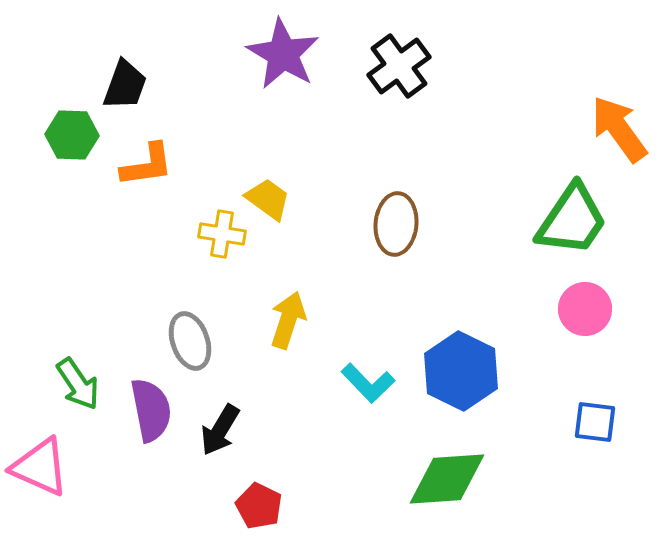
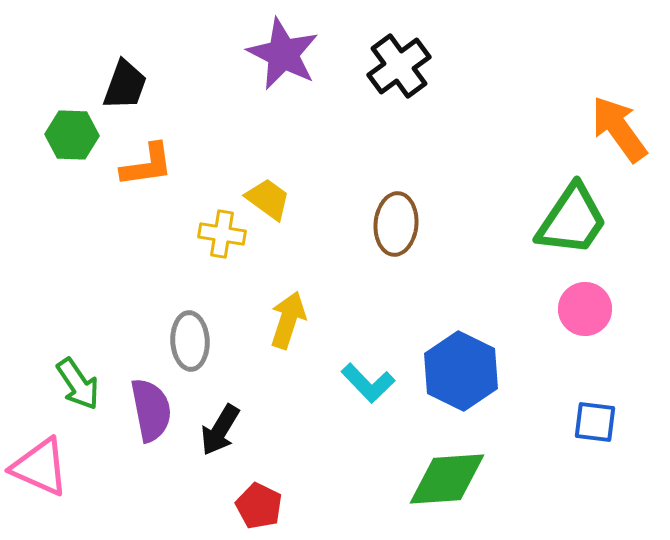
purple star: rotated 4 degrees counterclockwise
gray ellipse: rotated 16 degrees clockwise
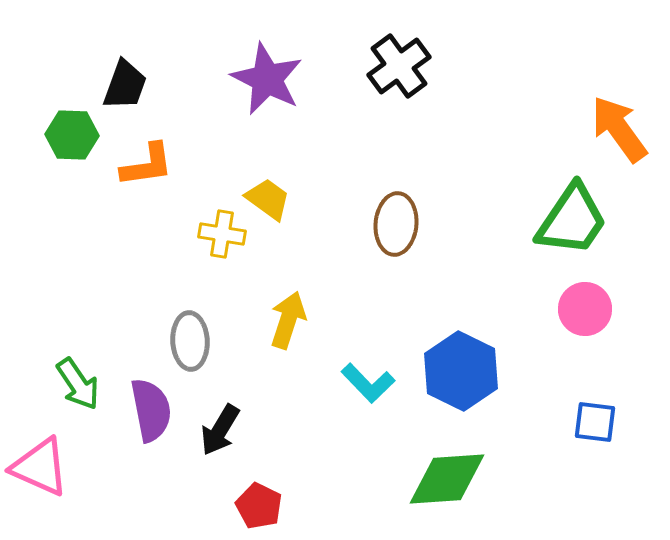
purple star: moved 16 px left, 25 px down
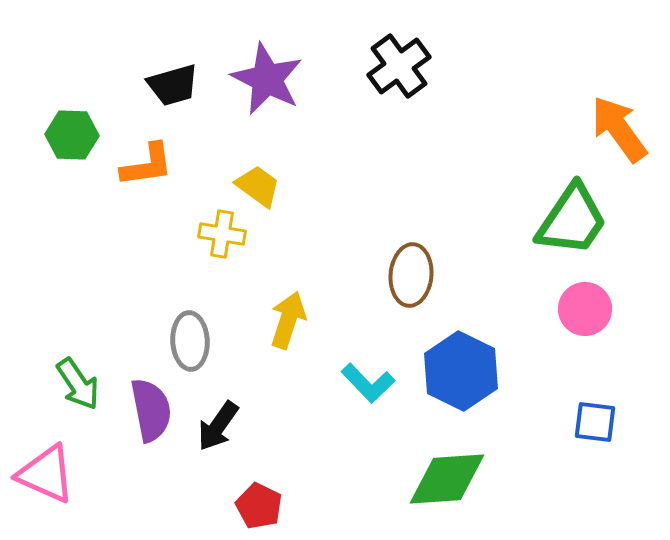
black trapezoid: moved 48 px right; rotated 54 degrees clockwise
yellow trapezoid: moved 10 px left, 13 px up
brown ellipse: moved 15 px right, 51 px down
black arrow: moved 2 px left, 4 px up; rotated 4 degrees clockwise
pink triangle: moved 6 px right, 7 px down
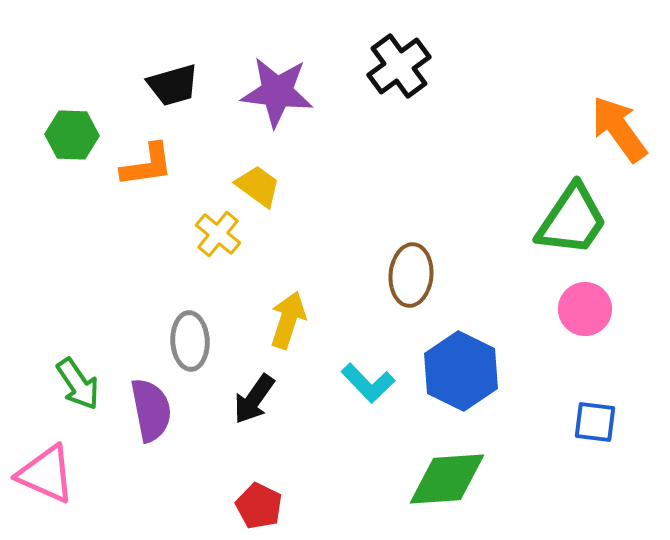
purple star: moved 10 px right, 13 px down; rotated 20 degrees counterclockwise
yellow cross: moved 4 px left; rotated 30 degrees clockwise
black arrow: moved 36 px right, 27 px up
